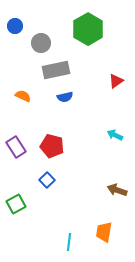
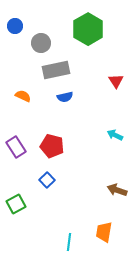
red triangle: rotated 28 degrees counterclockwise
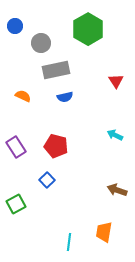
red pentagon: moved 4 px right
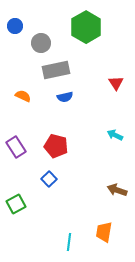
green hexagon: moved 2 px left, 2 px up
red triangle: moved 2 px down
blue square: moved 2 px right, 1 px up
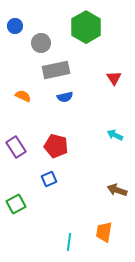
red triangle: moved 2 px left, 5 px up
blue square: rotated 21 degrees clockwise
